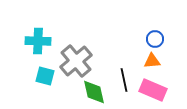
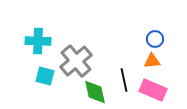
green diamond: moved 1 px right
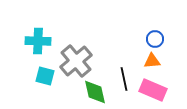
black line: moved 1 px up
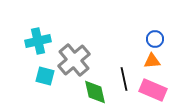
cyan cross: rotated 15 degrees counterclockwise
gray cross: moved 2 px left, 1 px up
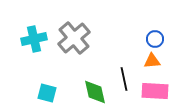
cyan cross: moved 4 px left, 2 px up
gray cross: moved 22 px up
cyan square: moved 2 px right, 17 px down
pink rectangle: moved 2 px right, 1 px down; rotated 20 degrees counterclockwise
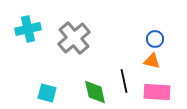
cyan cross: moved 6 px left, 10 px up
orange triangle: rotated 18 degrees clockwise
black line: moved 2 px down
pink rectangle: moved 2 px right, 1 px down
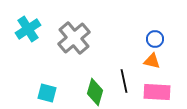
cyan cross: rotated 20 degrees counterclockwise
green diamond: rotated 28 degrees clockwise
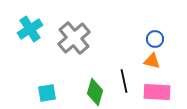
cyan cross: moved 2 px right
cyan square: rotated 24 degrees counterclockwise
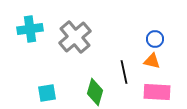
cyan cross: rotated 25 degrees clockwise
gray cross: moved 1 px right, 1 px up
black line: moved 9 px up
